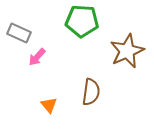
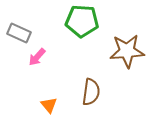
brown star: rotated 20 degrees clockwise
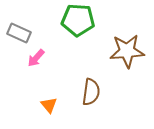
green pentagon: moved 4 px left, 1 px up
pink arrow: moved 1 px left, 1 px down
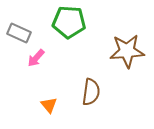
green pentagon: moved 9 px left, 2 px down
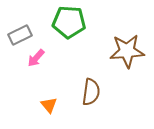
gray rectangle: moved 1 px right, 2 px down; rotated 50 degrees counterclockwise
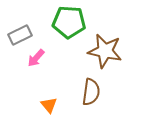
brown star: moved 22 px left; rotated 16 degrees clockwise
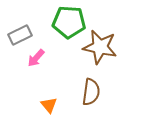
brown star: moved 5 px left, 4 px up
